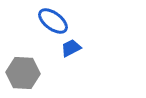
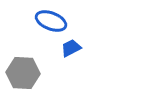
blue ellipse: moved 2 px left; rotated 16 degrees counterclockwise
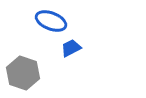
gray hexagon: rotated 16 degrees clockwise
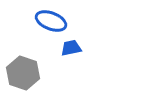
blue trapezoid: rotated 15 degrees clockwise
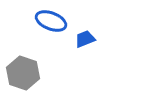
blue trapezoid: moved 14 px right, 9 px up; rotated 10 degrees counterclockwise
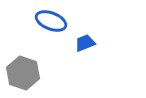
blue trapezoid: moved 4 px down
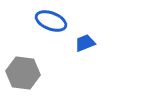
gray hexagon: rotated 12 degrees counterclockwise
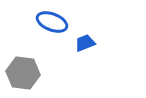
blue ellipse: moved 1 px right, 1 px down
